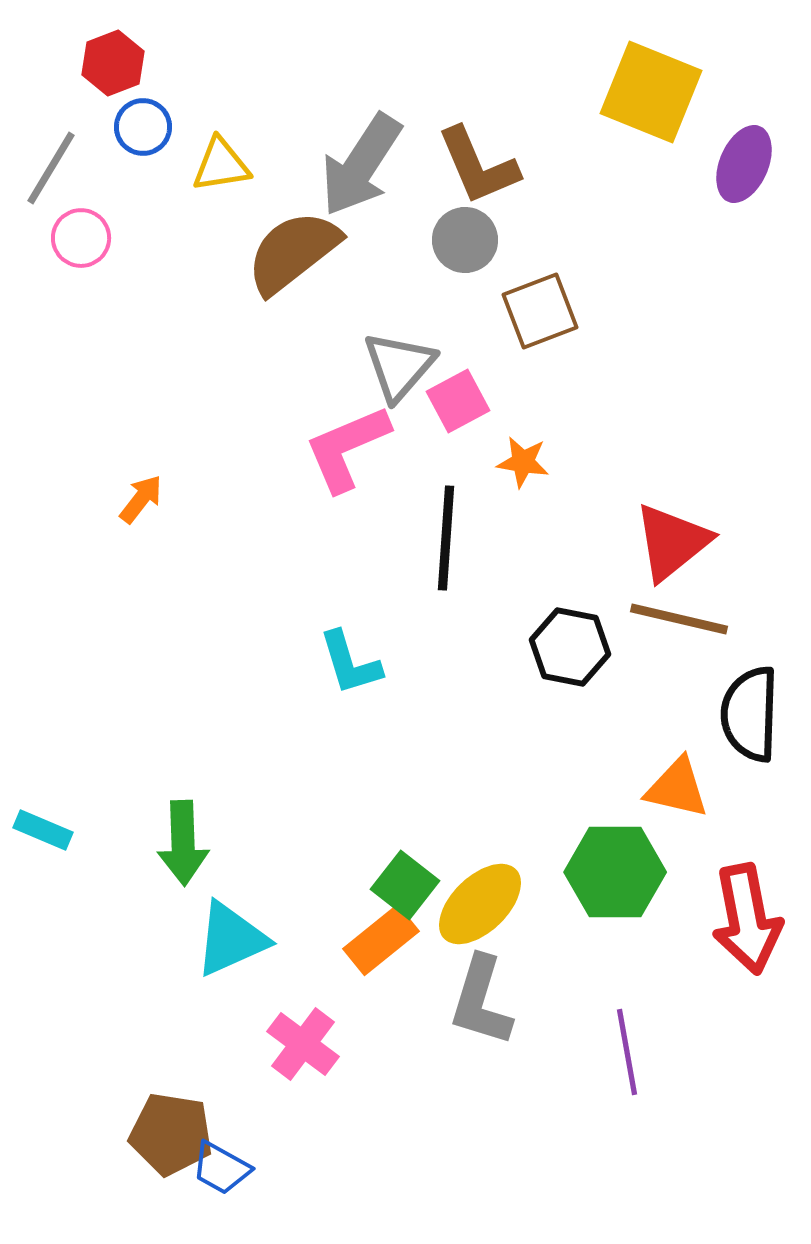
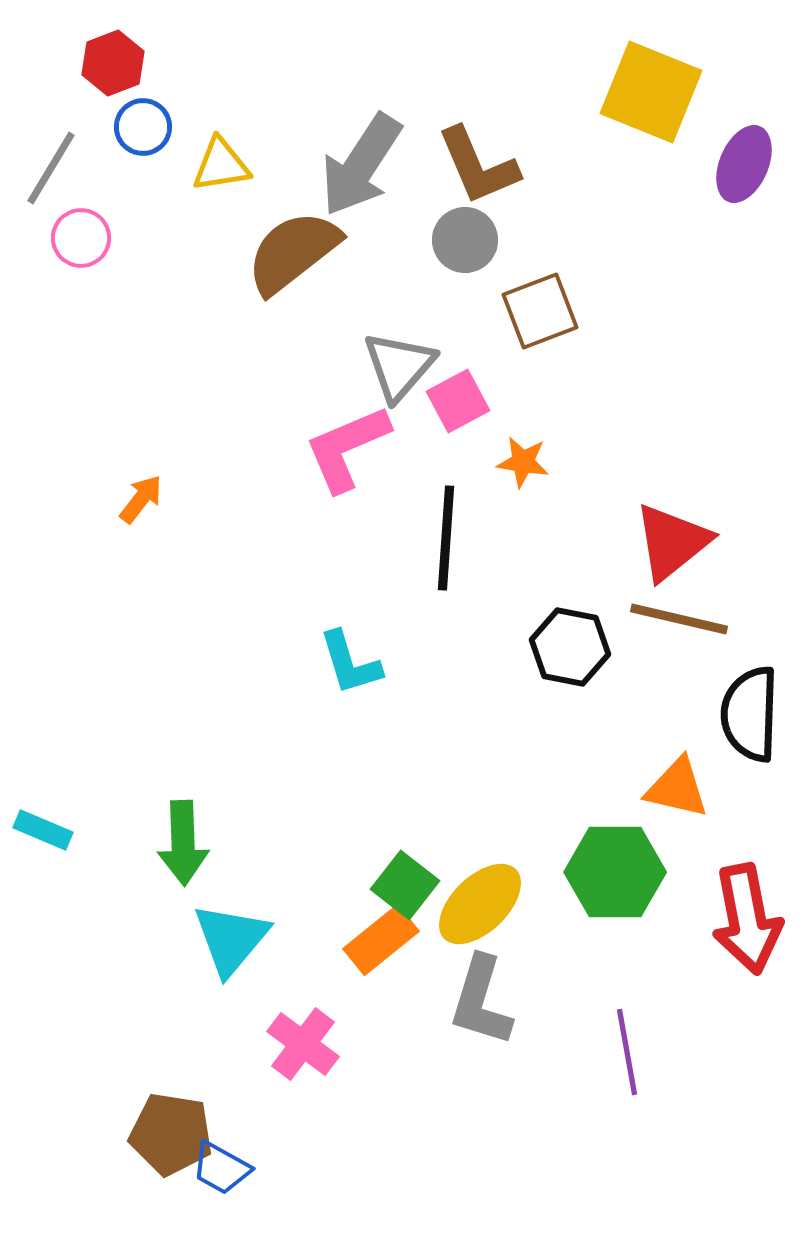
cyan triangle: rotated 26 degrees counterclockwise
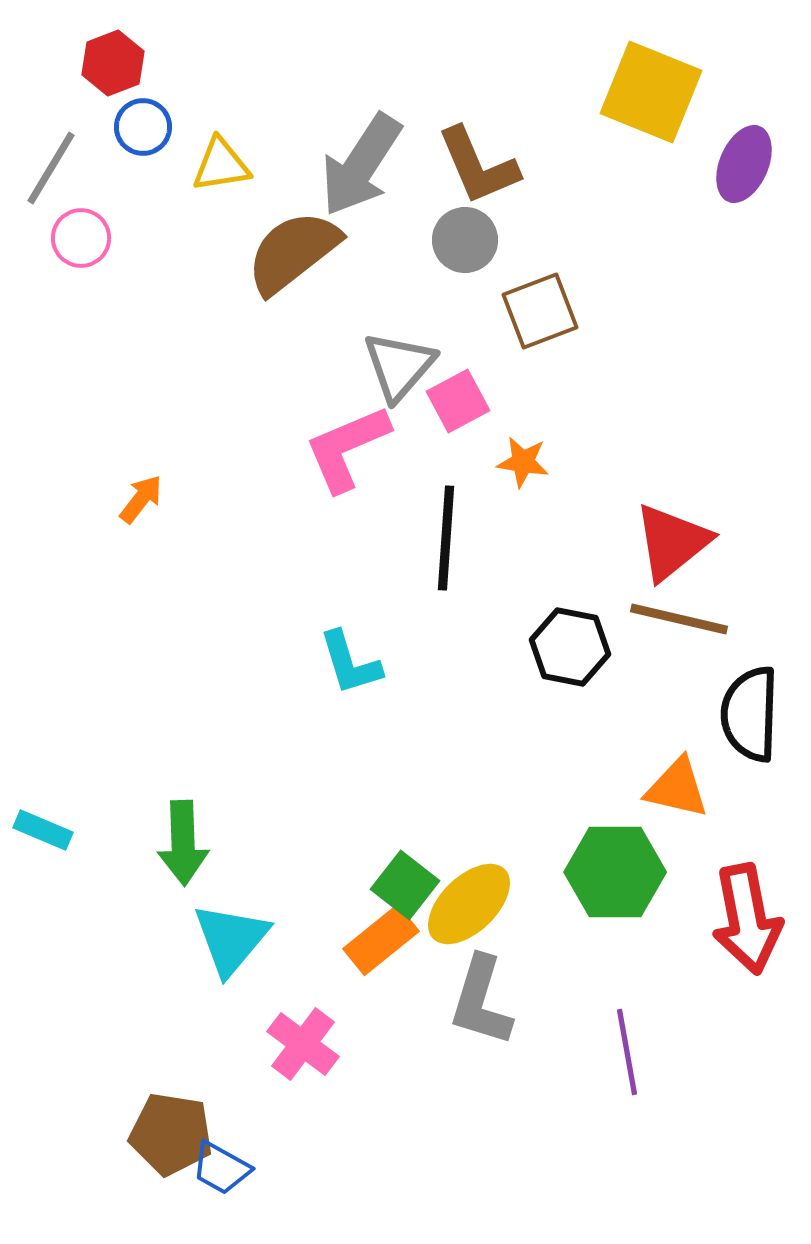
yellow ellipse: moved 11 px left
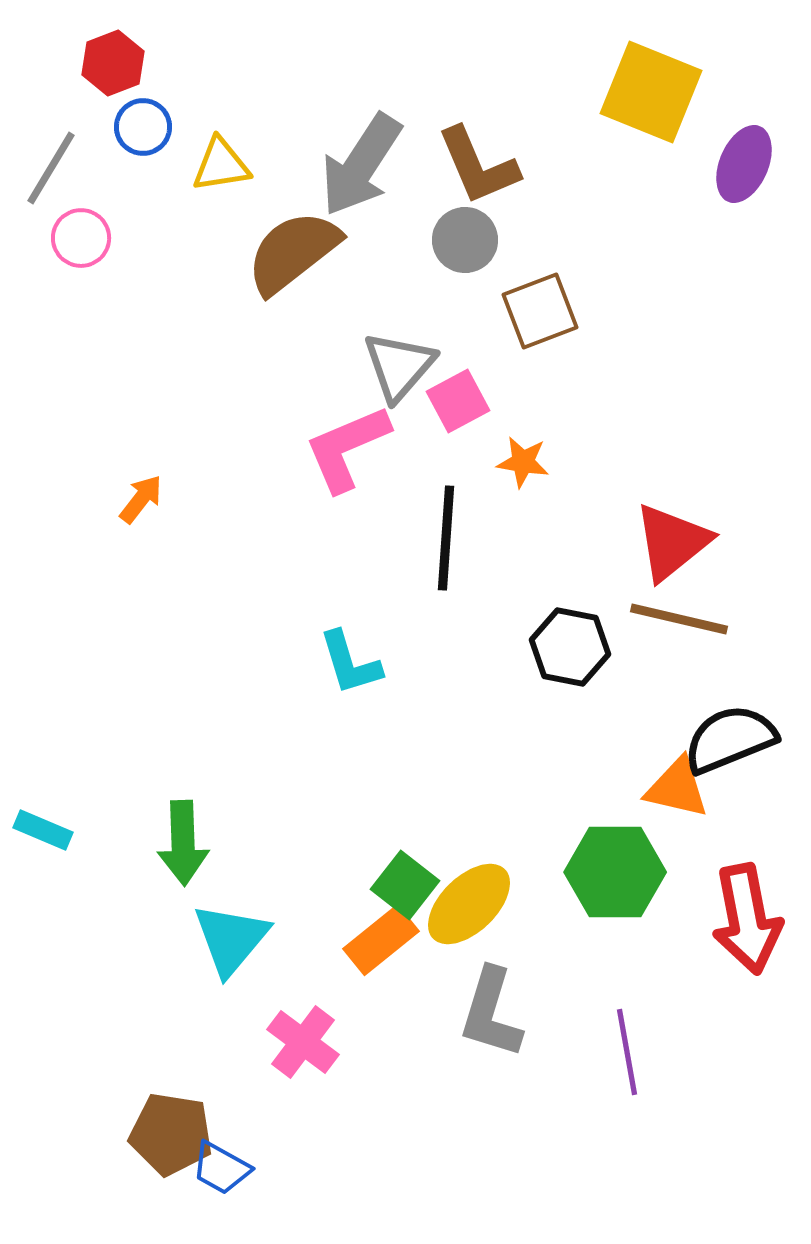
black semicircle: moved 20 px left, 25 px down; rotated 66 degrees clockwise
gray L-shape: moved 10 px right, 12 px down
pink cross: moved 2 px up
